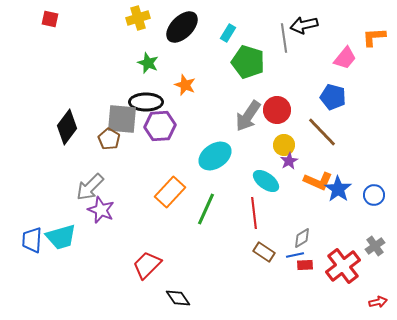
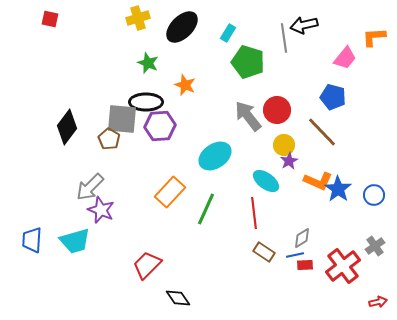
gray arrow at (248, 116): rotated 108 degrees clockwise
cyan trapezoid at (61, 237): moved 14 px right, 4 px down
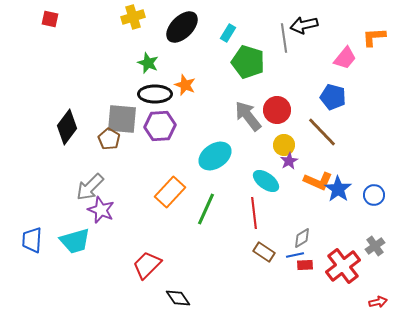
yellow cross at (138, 18): moved 5 px left, 1 px up
black ellipse at (146, 102): moved 9 px right, 8 px up
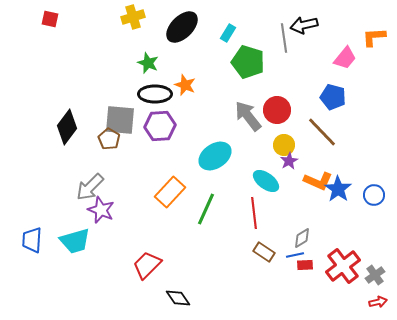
gray square at (122, 119): moved 2 px left, 1 px down
gray cross at (375, 246): moved 29 px down
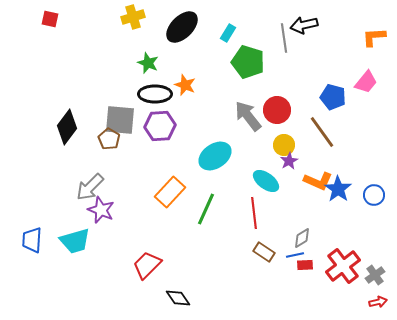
pink trapezoid at (345, 58): moved 21 px right, 24 px down
brown line at (322, 132): rotated 8 degrees clockwise
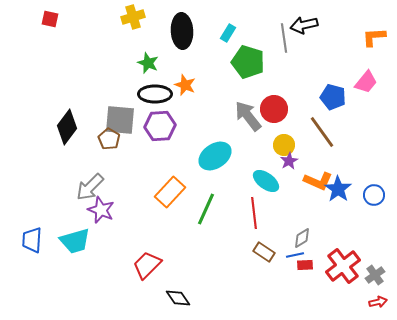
black ellipse at (182, 27): moved 4 px down; rotated 48 degrees counterclockwise
red circle at (277, 110): moved 3 px left, 1 px up
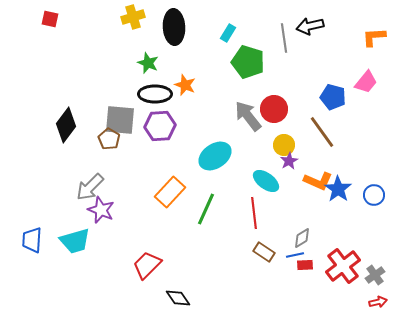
black arrow at (304, 25): moved 6 px right, 1 px down
black ellipse at (182, 31): moved 8 px left, 4 px up
black diamond at (67, 127): moved 1 px left, 2 px up
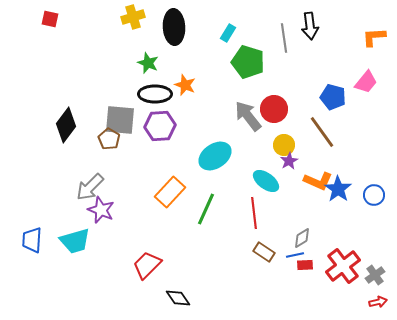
black arrow at (310, 26): rotated 84 degrees counterclockwise
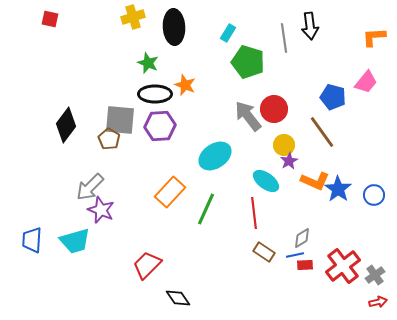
orange L-shape at (318, 181): moved 3 px left
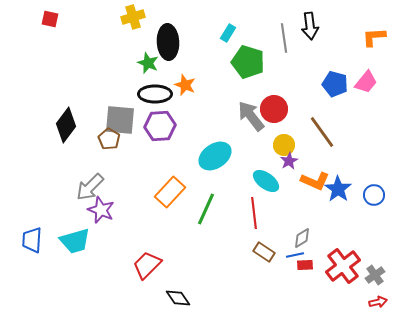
black ellipse at (174, 27): moved 6 px left, 15 px down
blue pentagon at (333, 97): moved 2 px right, 13 px up
gray arrow at (248, 116): moved 3 px right
